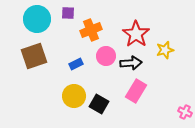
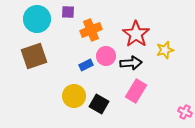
purple square: moved 1 px up
blue rectangle: moved 10 px right, 1 px down
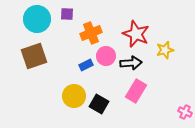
purple square: moved 1 px left, 2 px down
orange cross: moved 3 px down
red star: rotated 12 degrees counterclockwise
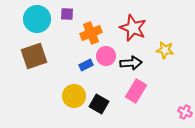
red star: moved 3 px left, 6 px up
yellow star: rotated 24 degrees clockwise
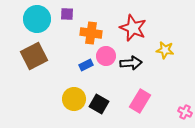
orange cross: rotated 30 degrees clockwise
brown square: rotated 8 degrees counterclockwise
pink rectangle: moved 4 px right, 10 px down
yellow circle: moved 3 px down
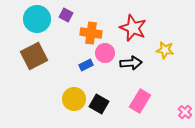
purple square: moved 1 px left, 1 px down; rotated 24 degrees clockwise
pink circle: moved 1 px left, 3 px up
pink cross: rotated 16 degrees clockwise
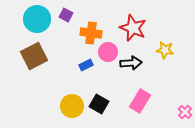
pink circle: moved 3 px right, 1 px up
yellow circle: moved 2 px left, 7 px down
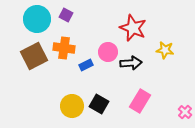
orange cross: moved 27 px left, 15 px down
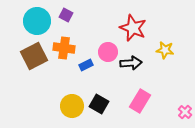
cyan circle: moved 2 px down
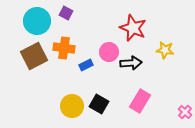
purple square: moved 2 px up
pink circle: moved 1 px right
